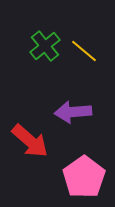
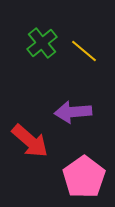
green cross: moved 3 px left, 3 px up
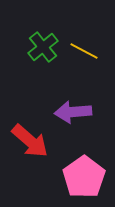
green cross: moved 1 px right, 4 px down
yellow line: rotated 12 degrees counterclockwise
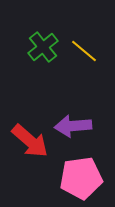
yellow line: rotated 12 degrees clockwise
purple arrow: moved 14 px down
pink pentagon: moved 3 px left, 1 px down; rotated 27 degrees clockwise
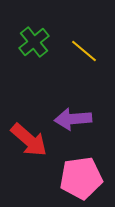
green cross: moved 9 px left, 5 px up
purple arrow: moved 7 px up
red arrow: moved 1 px left, 1 px up
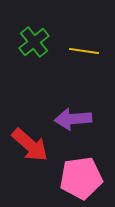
yellow line: rotated 32 degrees counterclockwise
red arrow: moved 1 px right, 5 px down
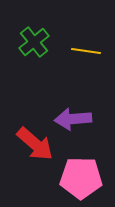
yellow line: moved 2 px right
red arrow: moved 5 px right, 1 px up
pink pentagon: rotated 9 degrees clockwise
